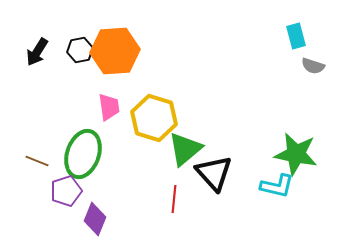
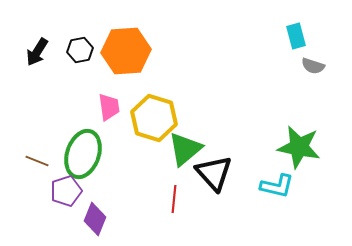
orange hexagon: moved 11 px right
green star: moved 3 px right, 7 px up
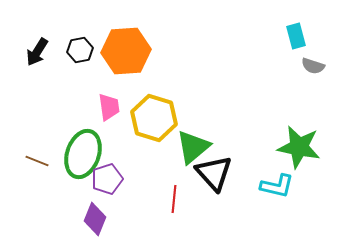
green triangle: moved 8 px right, 2 px up
purple pentagon: moved 41 px right, 12 px up
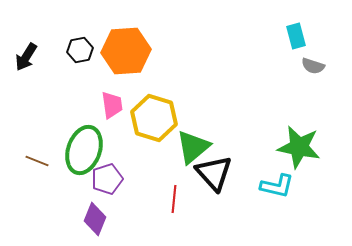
black arrow: moved 11 px left, 5 px down
pink trapezoid: moved 3 px right, 2 px up
green ellipse: moved 1 px right, 4 px up
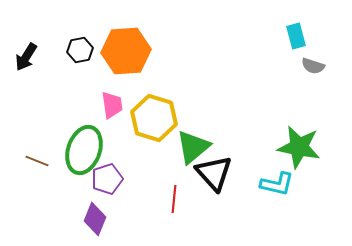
cyan L-shape: moved 2 px up
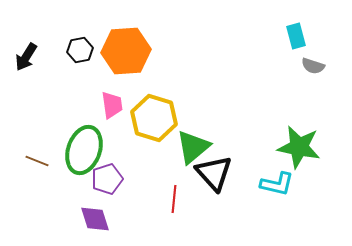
purple diamond: rotated 40 degrees counterclockwise
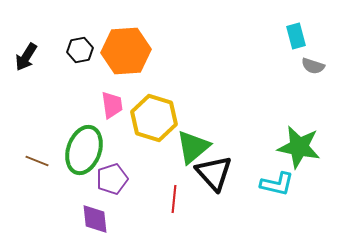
purple pentagon: moved 5 px right
purple diamond: rotated 12 degrees clockwise
